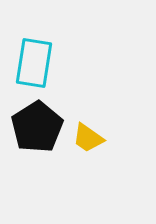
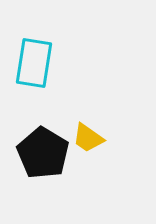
black pentagon: moved 6 px right, 26 px down; rotated 9 degrees counterclockwise
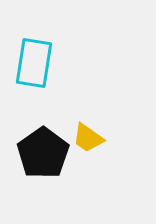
black pentagon: rotated 6 degrees clockwise
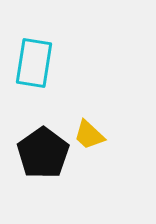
yellow trapezoid: moved 1 px right, 3 px up; rotated 8 degrees clockwise
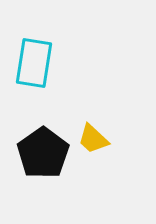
yellow trapezoid: moved 4 px right, 4 px down
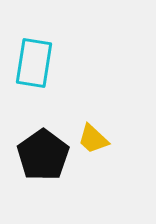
black pentagon: moved 2 px down
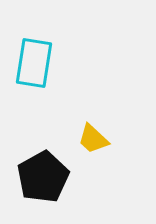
black pentagon: moved 22 px down; rotated 6 degrees clockwise
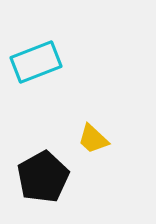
cyan rectangle: moved 2 px right, 1 px up; rotated 60 degrees clockwise
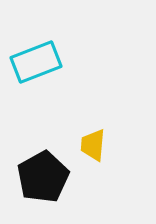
yellow trapezoid: moved 6 px down; rotated 52 degrees clockwise
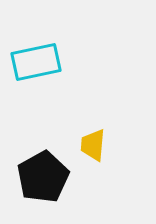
cyan rectangle: rotated 9 degrees clockwise
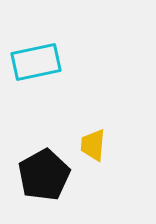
black pentagon: moved 1 px right, 2 px up
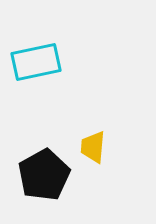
yellow trapezoid: moved 2 px down
